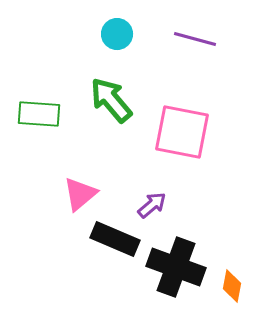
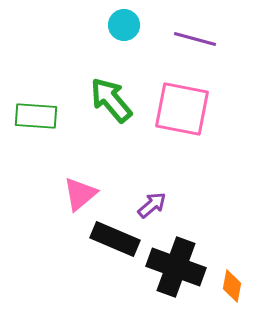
cyan circle: moved 7 px right, 9 px up
green rectangle: moved 3 px left, 2 px down
pink square: moved 23 px up
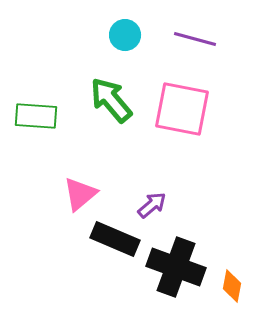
cyan circle: moved 1 px right, 10 px down
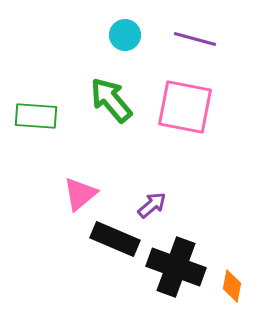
pink square: moved 3 px right, 2 px up
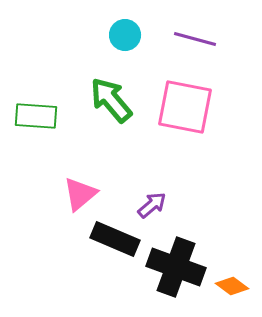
orange diamond: rotated 64 degrees counterclockwise
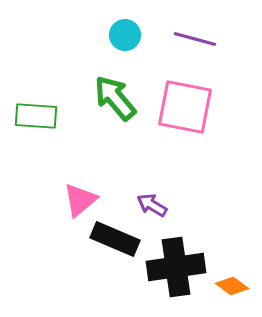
green arrow: moved 4 px right, 2 px up
pink triangle: moved 6 px down
purple arrow: rotated 108 degrees counterclockwise
black cross: rotated 28 degrees counterclockwise
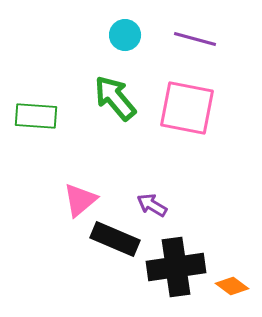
pink square: moved 2 px right, 1 px down
